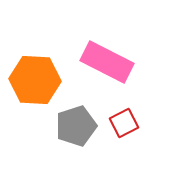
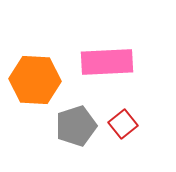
pink rectangle: rotated 30 degrees counterclockwise
red square: moved 1 px left, 1 px down; rotated 12 degrees counterclockwise
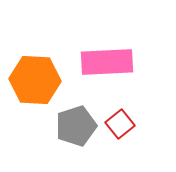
red square: moved 3 px left
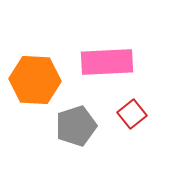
red square: moved 12 px right, 10 px up
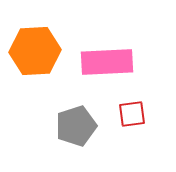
orange hexagon: moved 29 px up; rotated 6 degrees counterclockwise
red square: rotated 32 degrees clockwise
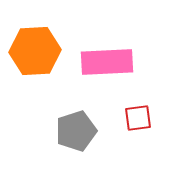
red square: moved 6 px right, 4 px down
gray pentagon: moved 5 px down
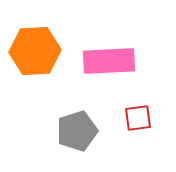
pink rectangle: moved 2 px right, 1 px up
gray pentagon: moved 1 px right
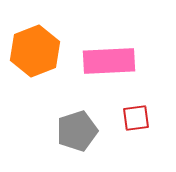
orange hexagon: rotated 18 degrees counterclockwise
red square: moved 2 px left
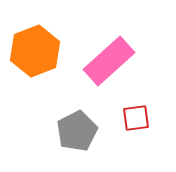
pink rectangle: rotated 39 degrees counterclockwise
gray pentagon: rotated 9 degrees counterclockwise
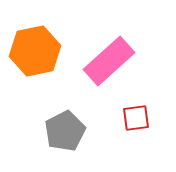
orange hexagon: rotated 9 degrees clockwise
gray pentagon: moved 12 px left
